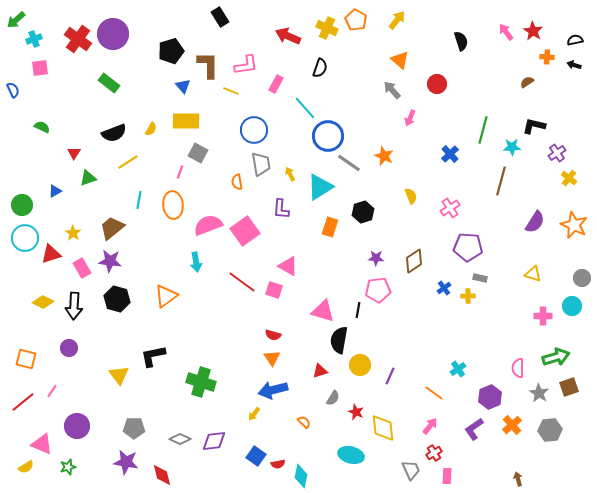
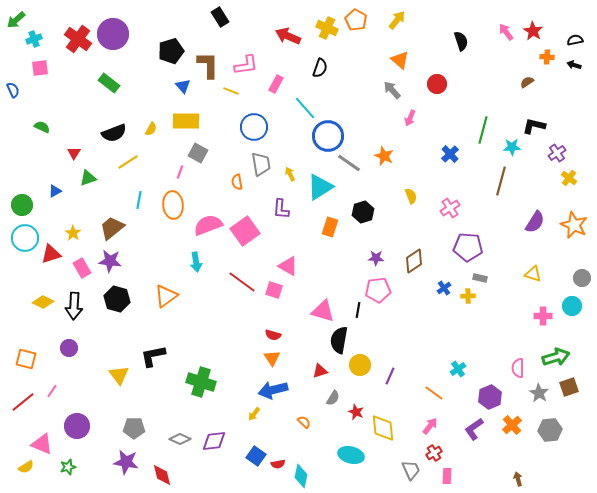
blue circle at (254, 130): moved 3 px up
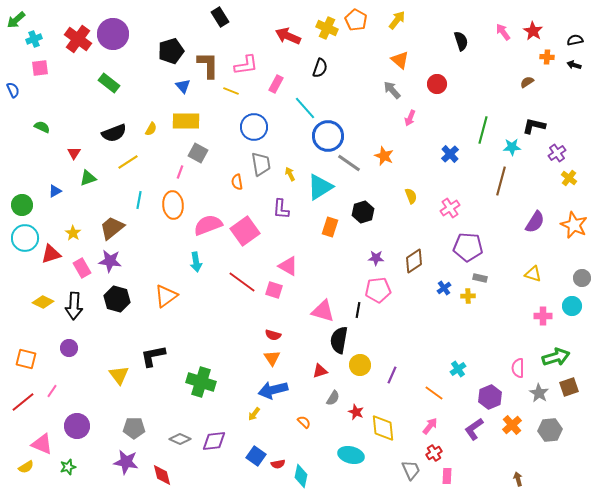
pink arrow at (506, 32): moved 3 px left
purple line at (390, 376): moved 2 px right, 1 px up
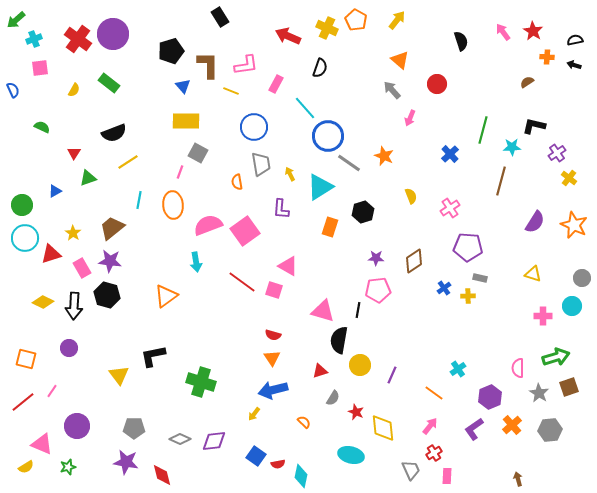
yellow semicircle at (151, 129): moved 77 px left, 39 px up
black hexagon at (117, 299): moved 10 px left, 4 px up
